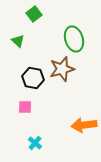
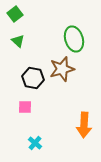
green square: moved 19 px left
orange arrow: rotated 80 degrees counterclockwise
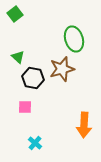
green triangle: moved 16 px down
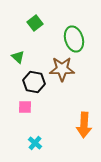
green square: moved 20 px right, 9 px down
brown star: rotated 15 degrees clockwise
black hexagon: moved 1 px right, 4 px down
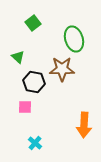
green square: moved 2 px left
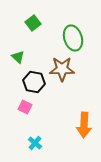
green ellipse: moved 1 px left, 1 px up
pink square: rotated 24 degrees clockwise
